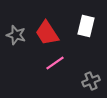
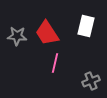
gray star: moved 1 px right, 1 px down; rotated 12 degrees counterclockwise
pink line: rotated 42 degrees counterclockwise
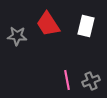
red trapezoid: moved 1 px right, 9 px up
pink line: moved 12 px right, 17 px down; rotated 24 degrees counterclockwise
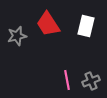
gray star: rotated 18 degrees counterclockwise
